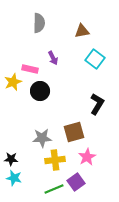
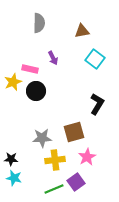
black circle: moved 4 px left
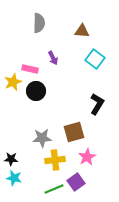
brown triangle: rotated 14 degrees clockwise
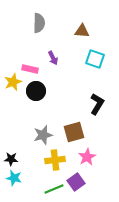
cyan square: rotated 18 degrees counterclockwise
gray star: moved 1 px right, 3 px up; rotated 12 degrees counterclockwise
